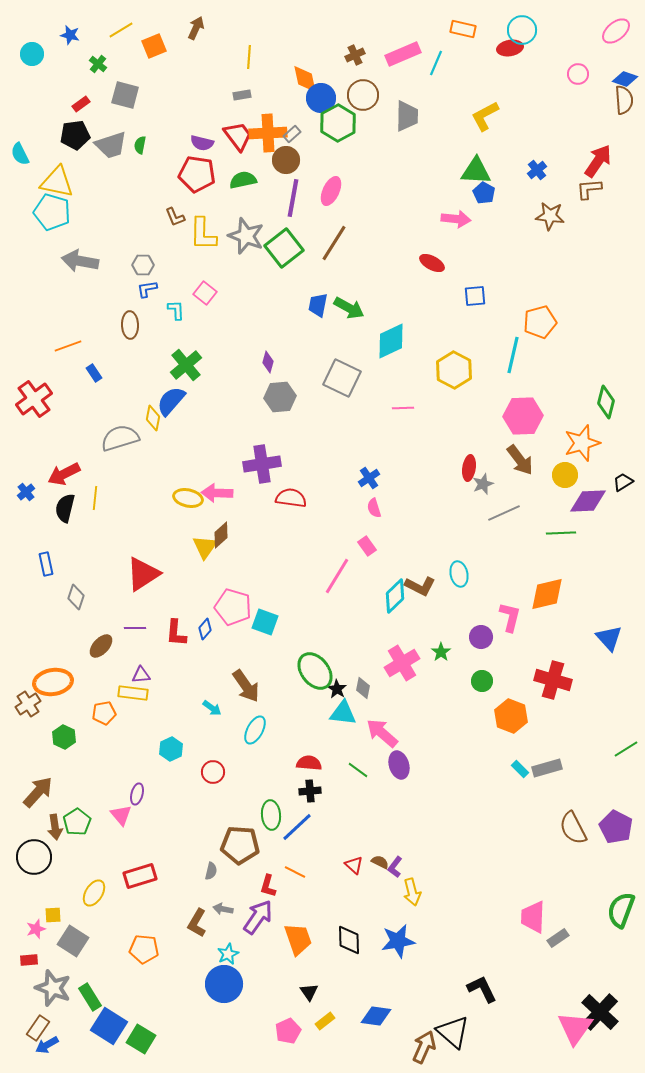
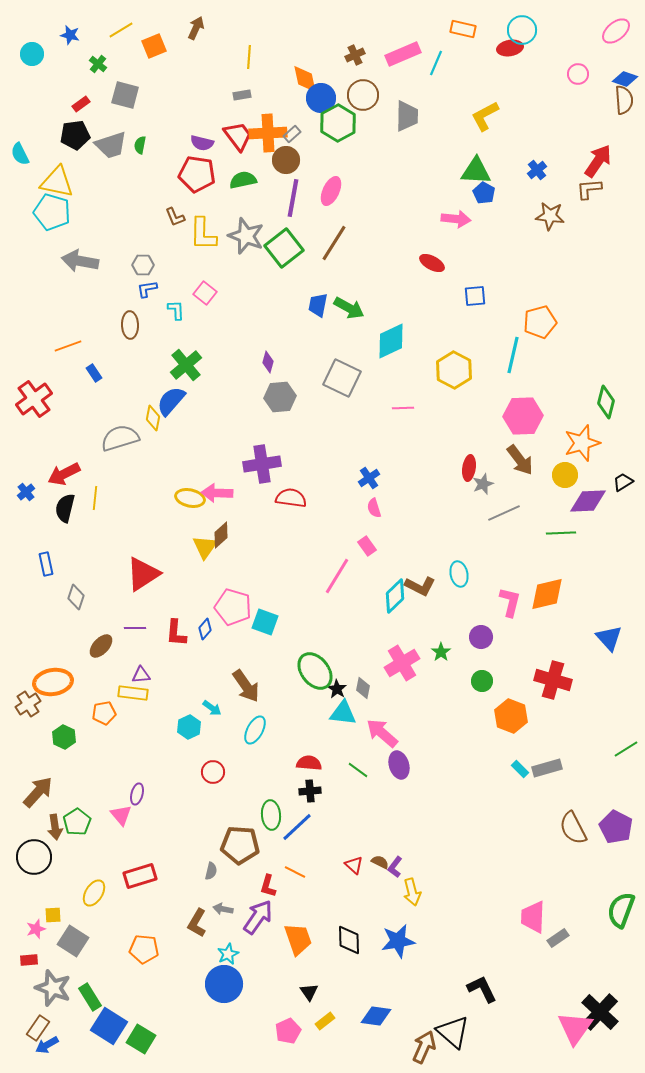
yellow ellipse at (188, 498): moved 2 px right
pink L-shape at (510, 617): moved 15 px up
cyan hexagon at (171, 749): moved 18 px right, 22 px up
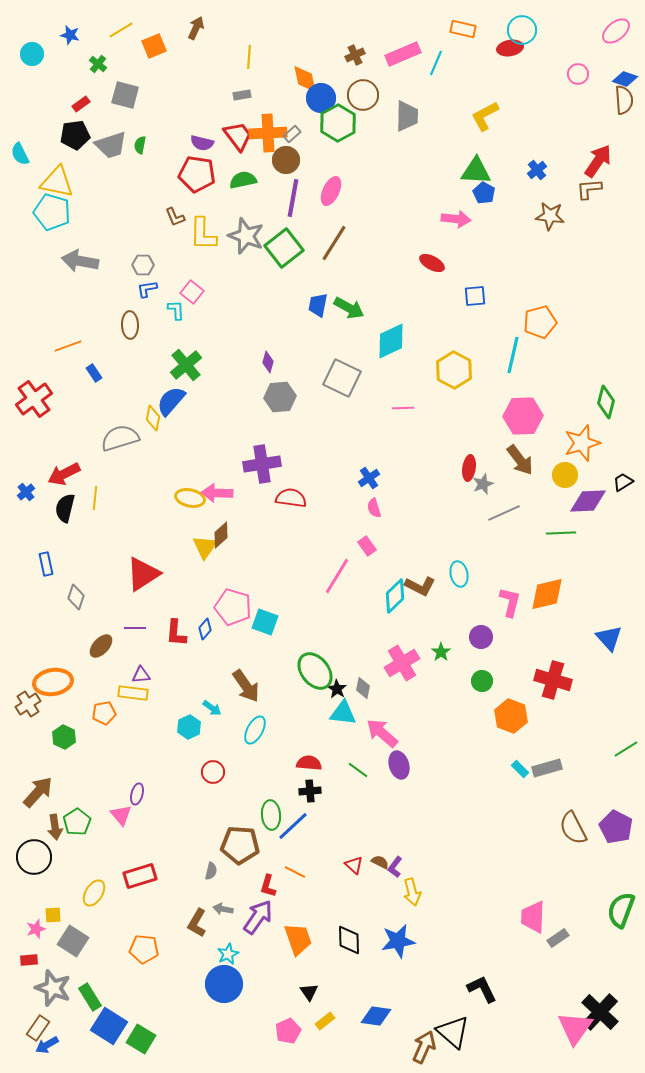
pink square at (205, 293): moved 13 px left, 1 px up
blue line at (297, 827): moved 4 px left, 1 px up
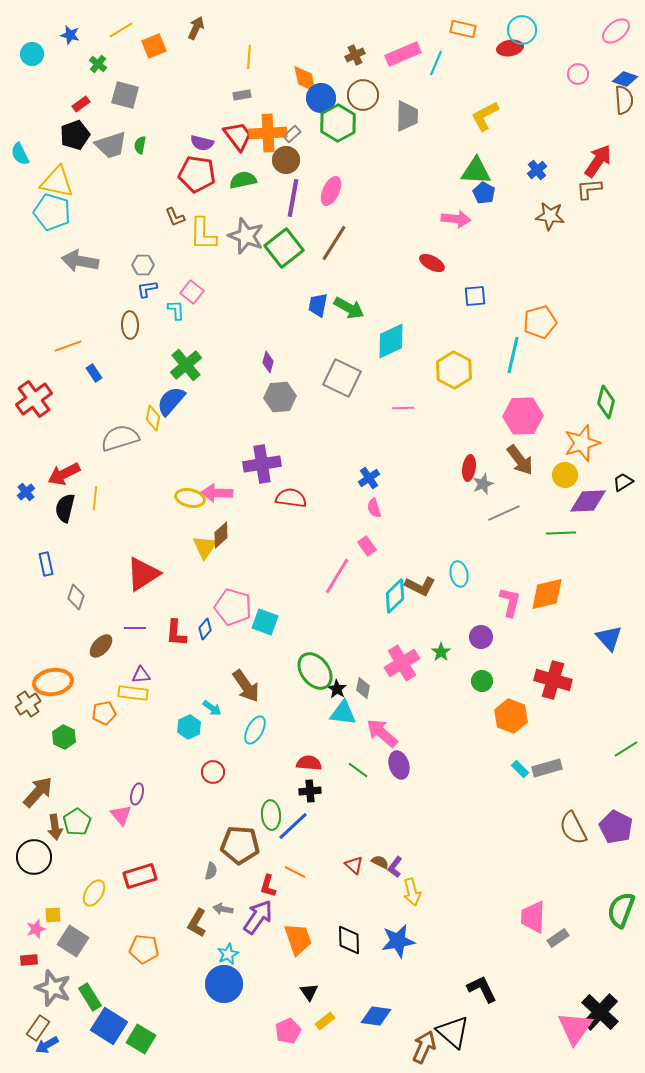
black pentagon at (75, 135): rotated 12 degrees counterclockwise
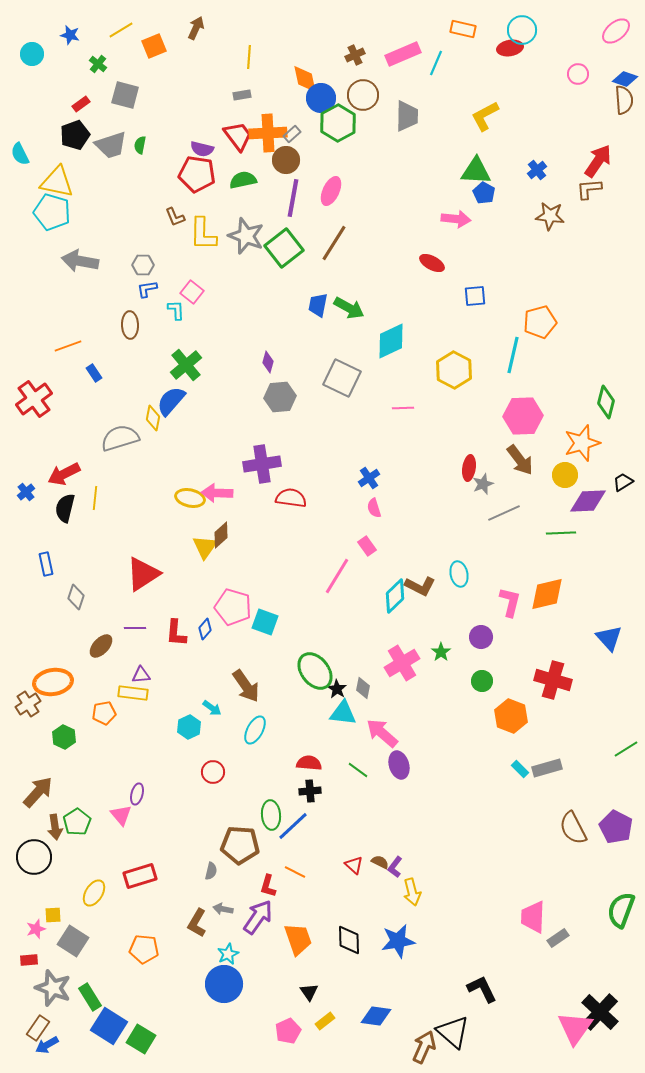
purple semicircle at (202, 143): moved 6 px down
